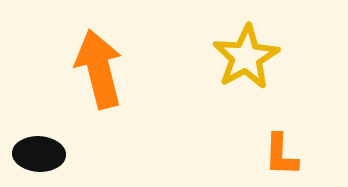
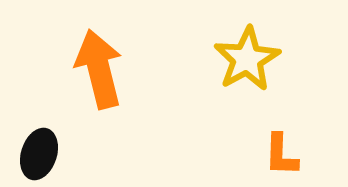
yellow star: moved 1 px right, 2 px down
black ellipse: rotated 75 degrees counterclockwise
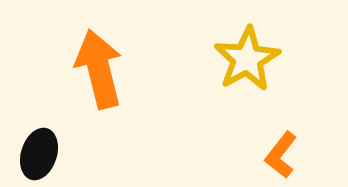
orange L-shape: rotated 36 degrees clockwise
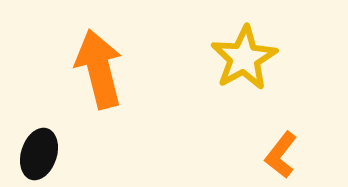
yellow star: moved 3 px left, 1 px up
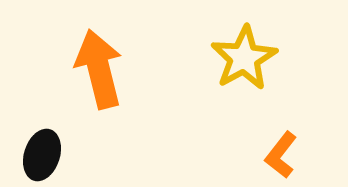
black ellipse: moved 3 px right, 1 px down
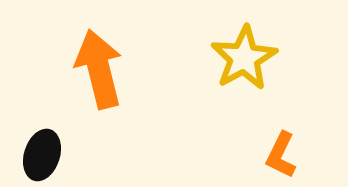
orange L-shape: rotated 12 degrees counterclockwise
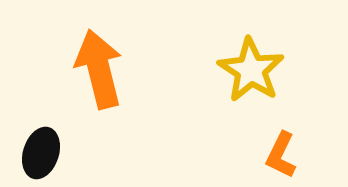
yellow star: moved 7 px right, 12 px down; rotated 10 degrees counterclockwise
black ellipse: moved 1 px left, 2 px up
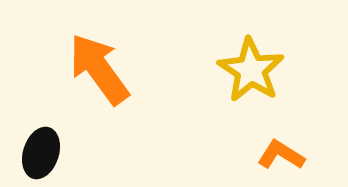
orange arrow: rotated 22 degrees counterclockwise
orange L-shape: rotated 96 degrees clockwise
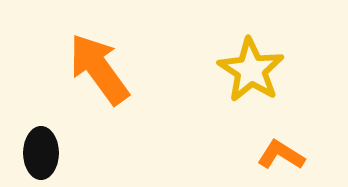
black ellipse: rotated 18 degrees counterclockwise
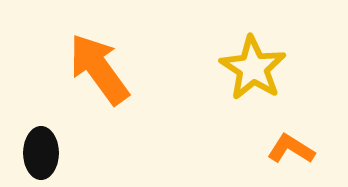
yellow star: moved 2 px right, 2 px up
orange L-shape: moved 10 px right, 6 px up
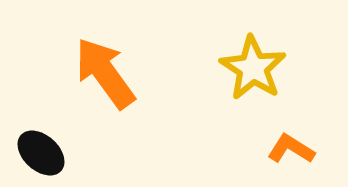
orange arrow: moved 6 px right, 4 px down
black ellipse: rotated 48 degrees counterclockwise
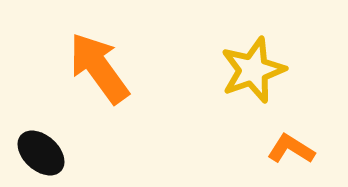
yellow star: moved 2 px down; rotated 20 degrees clockwise
orange arrow: moved 6 px left, 5 px up
